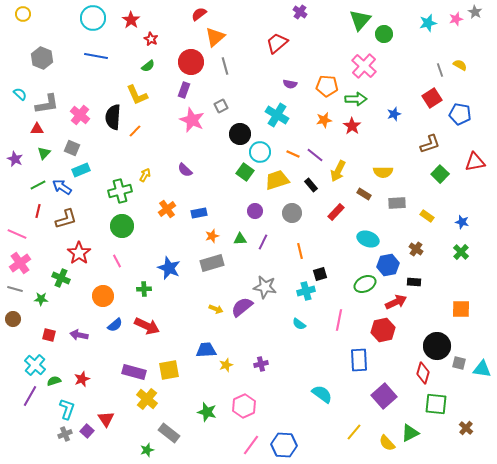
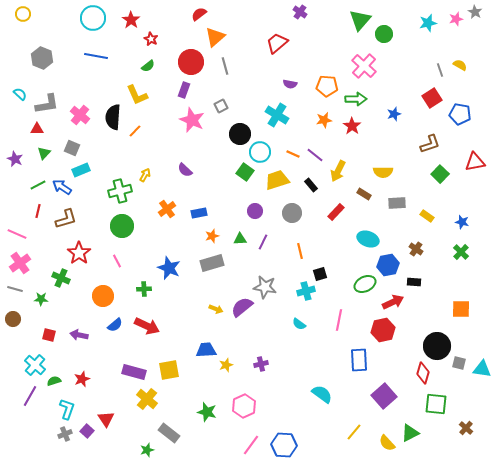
red arrow at (396, 302): moved 3 px left
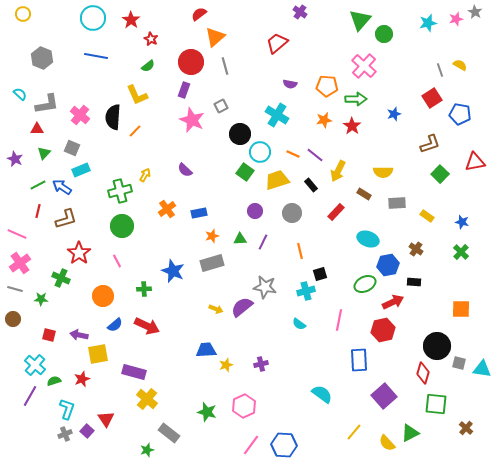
blue star at (169, 268): moved 4 px right, 3 px down
yellow square at (169, 370): moved 71 px left, 16 px up
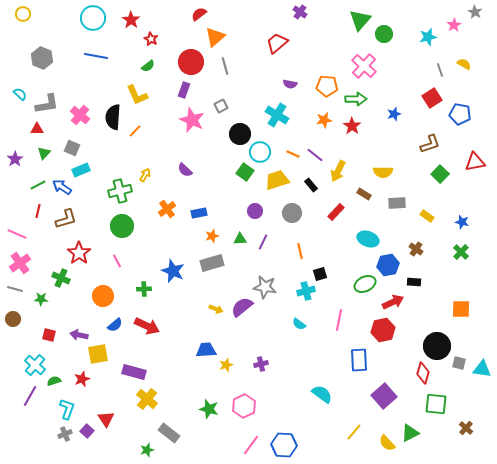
pink star at (456, 19): moved 2 px left, 6 px down; rotated 16 degrees counterclockwise
cyan star at (428, 23): moved 14 px down
yellow semicircle at (460, 65): moved 4 px right, 1 px up
purple star at (15, 159): rotated 14 degrees clockwise
green star at (207, 412): moved 2 px right, 3 px up
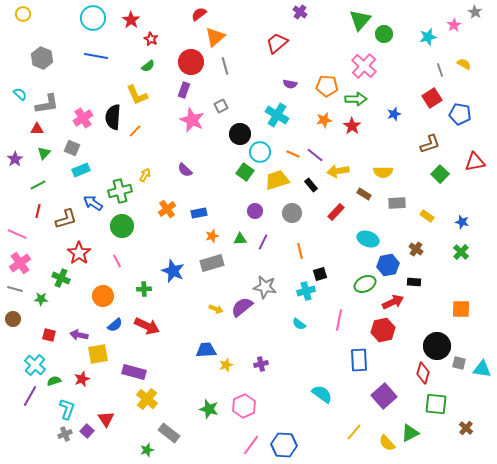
pink cross at (80, 115): moved 3 px right, 3 px down; rotated 18 degrees clockwise
yellow arrow at (338, 171): rotated 55 degrees clockwise
blue arrow at (62, 187): moved 31 px right, 16 px down
